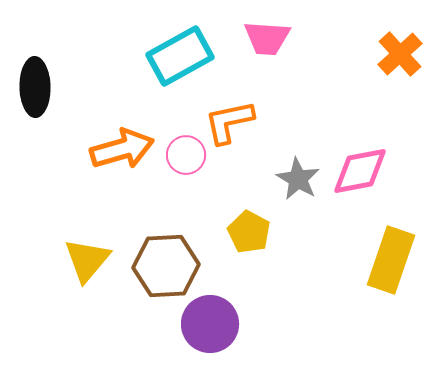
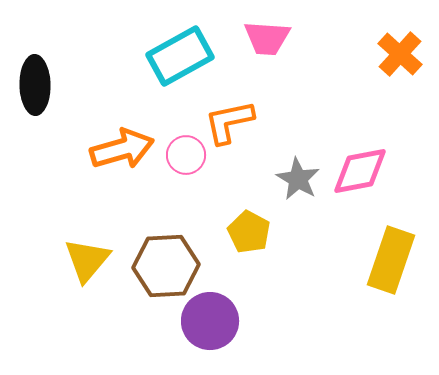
orange cross: rotated 6 degrees counterclockwise
black ellipse: moved 2 px up
purple circle: moved 3 px up
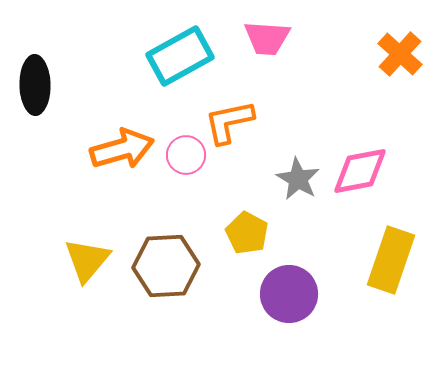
yellow pentagon: moved 2 px left, 1 px down
purple circle: moved 79 px right, 27 px up
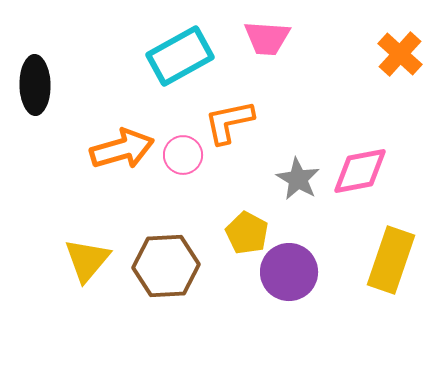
pink circle: moved 3 px left
purple circle: moved 22 px up
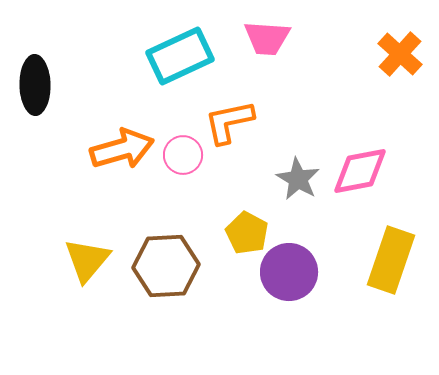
cyan rectangle: rotated 4 degrees clockwise
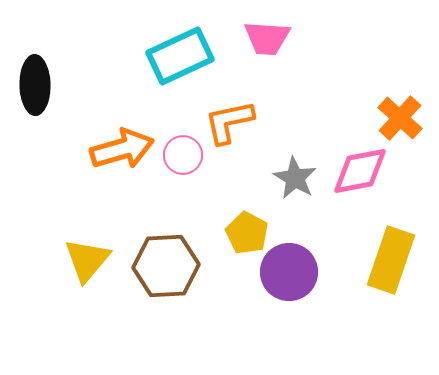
orange cross: moved 64 px down
gray star: moved 3 px left, 1 px up
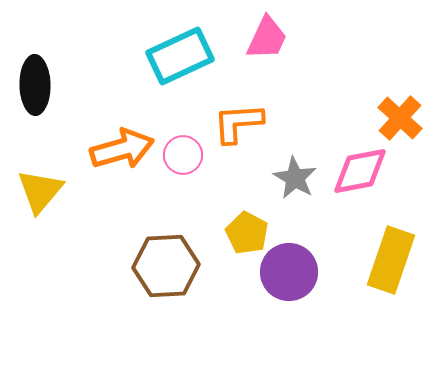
pink trapezoid: rotated 69 degrees counterclockwise
orange L-shape: moved 9 px right, 1 px down; rotated 8 degrees clockwise
yellow triangle: moved 47 px left, 69 px up
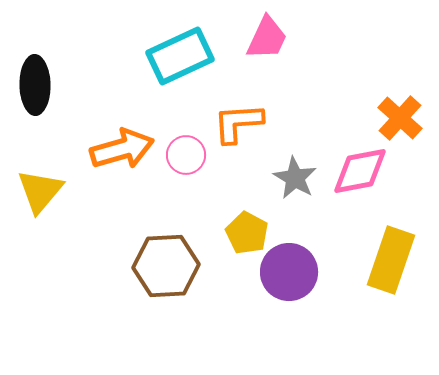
pink circle: moved 3 px right
